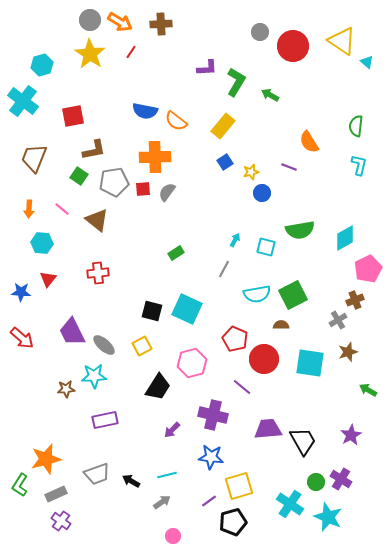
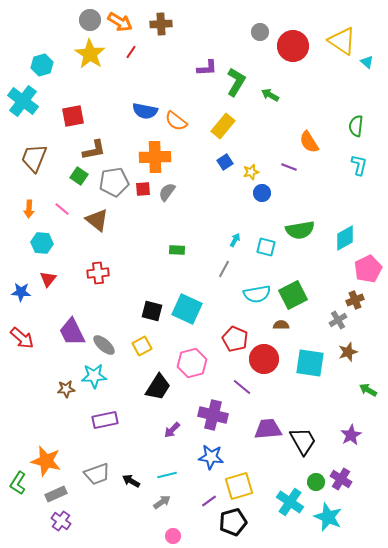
green rectangle at (176, 253): moved 1 px right, 3 px up; rotated 35 degrees clockwise
orange star at (46, 459): moved 2 px down; rotated 28 degrees clockwise
green L-shape at (20, 485): moved 2 px left, 2 px up
cyan cross at (290, 504): moved 2 px up
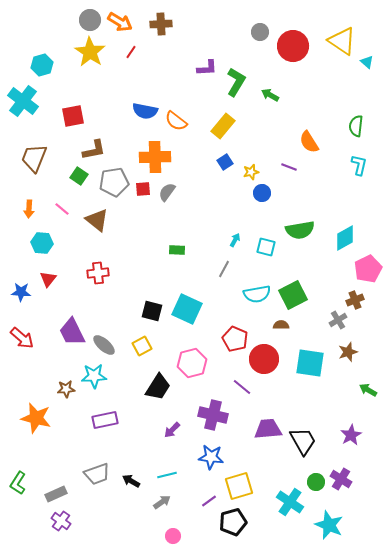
yellow star at (90, 54): moved 2 px up
orange star at (46, 461): moved 10 px left, 43 px up
cyan star at (328, 517): moved 1 px right, 8 px down
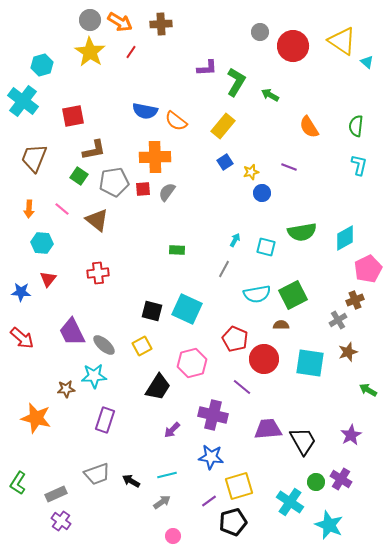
orange semicircle at (309, 142): moved 15 px up
green semicircle at (300, 230): moved 2 px right, 2 px down
purple rectangle at (105, 420): rotated 60 degrees counterclockwise
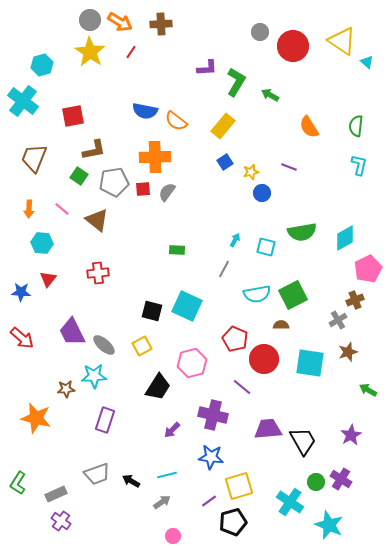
cyan square at (187, 309): moved 3 px up
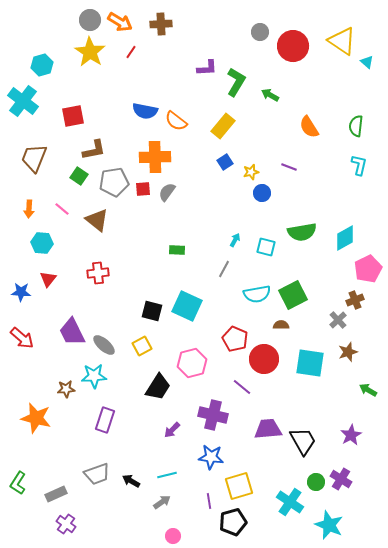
gray cross at (338, 320): rotated 12 degrees counterclockwise
purple line at (209, 501): rotated 63 degrees counterclockwise
purple cross at (61, 521): moved 5 px right, 3 px down
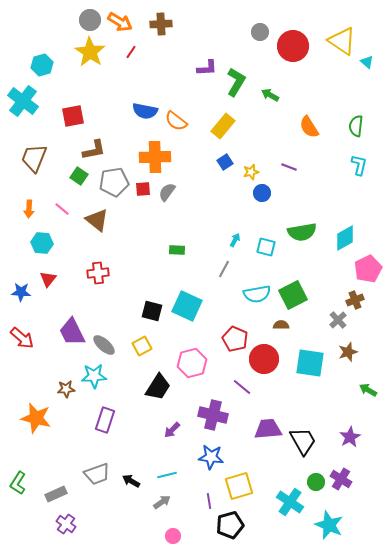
purple star at (351, 435): moved 1 px left, 2 px down
black pentagon at (233, 522): moved 3 px left, 3 px down
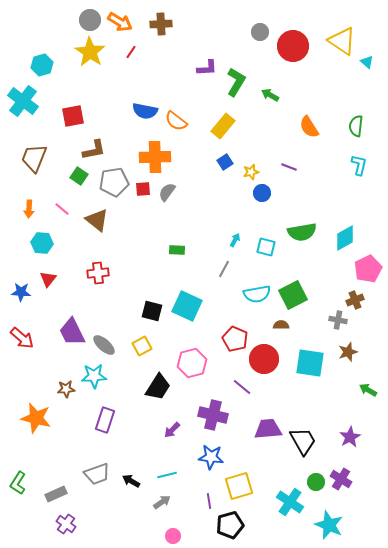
gray cross at (338, 320): rotated 36 degrees counterclockwise
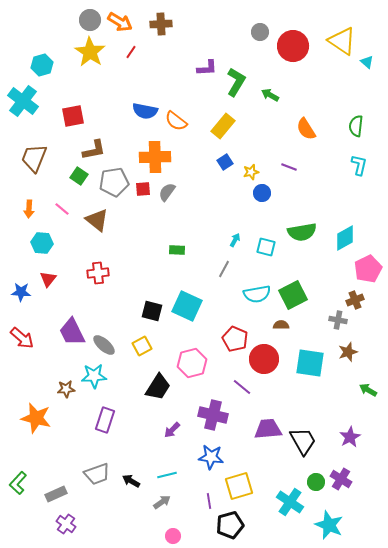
orange semicircle at (309, 127): moved 3 px left, 2 px down
green L-shape at (18, 483): rotated 10 degrees clockwise
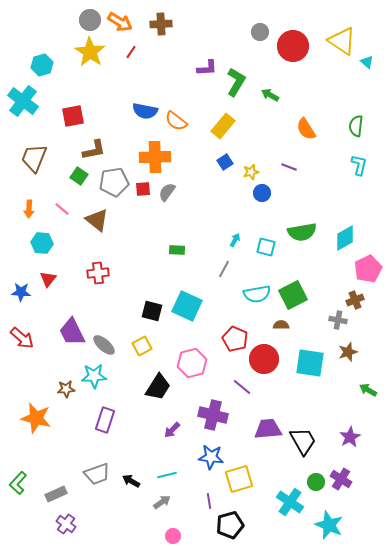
yellow square at (239, 486): moved 7 px up
